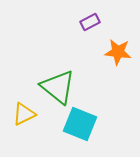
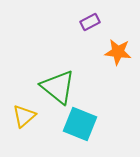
yellow triangle: moved 2 px down; rotated 15 degrees counterclockwise
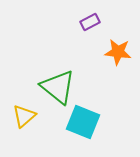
cyan square: moved 3 px right, 2 px up
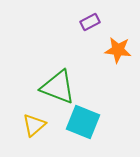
orange star: moved 2 px up
green triangle: rotated 18 degrees counterclockwise
yellow triangle: moved 10 px right, 9 px down
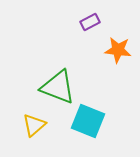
cyan square: moved 5 px right, 1 px up
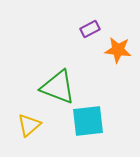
purple rectangle: moved 7 px down
cyan square: rotated 28 degrees counterclockwise
yellow triangle: moved 5 px left
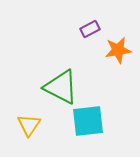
orange star: rotated 16 degrees counterclockwise
green triangle: moved 3 px right; rotated 6 degrees clockwise
yellow triangle: rotated 15 degrees counterclockwise
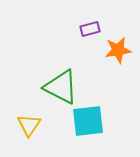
purple rectangle: rotated 12 degrees clockwise
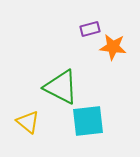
orange star: moved 5 px left, 3 px up; rotated 16 degrees clockwise
yellow triangle: moved 1 px left, 3 px up; rotated 25 degrees counterclockwise
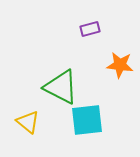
orange star: moved 7 px right, 18 px down
cyan square: moved 1 px left, 1 px up
